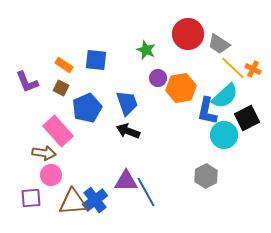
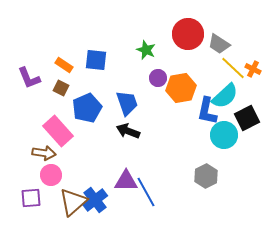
purple L-shape: moved 2 px right, 4 px up
brown triangle: rotated 36 degrees counterclockwise
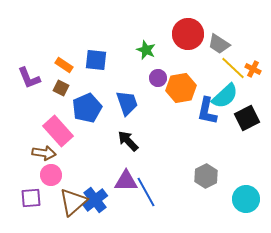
black arrow: moved 10 px down; rotated 25 degrees clockwise
cyan circle: moved 22 px right, 64 px down
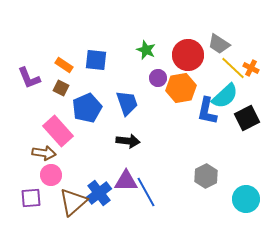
red circle: moved 21 px down
orange cross: moved 2 px left, 1 px up
black arrow: rotated 140 degrees clockwise
blue cross: moved 4 px right, 7 px up
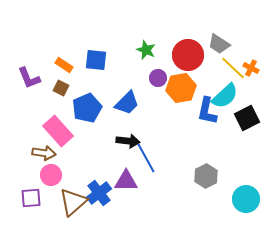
blue trapezoid: rotated 64 degrees clockwise
blue line: moved 34 px up
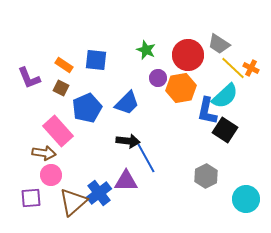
black square: moved 22 px left, 12 px down; rotated 30 degrees counterclockwise
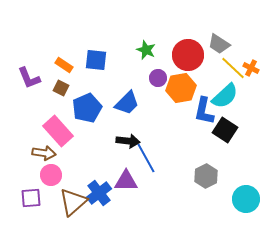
blue L-shape: moved 3 px left
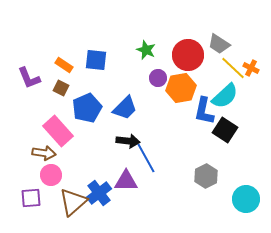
blue trapezoid: moved 2 px left, 5 px down
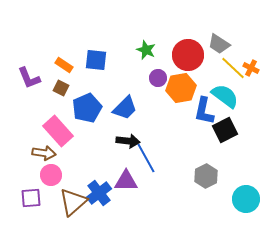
cyan semicircle: rotated 100 degrees counterclockwise
black square: rotated 30 degrees clockwise
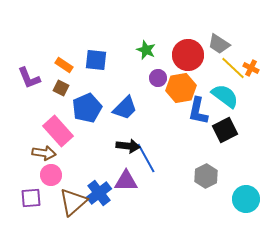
blue L-shape: moved 6 px left
black arrow: moved 5 px down
